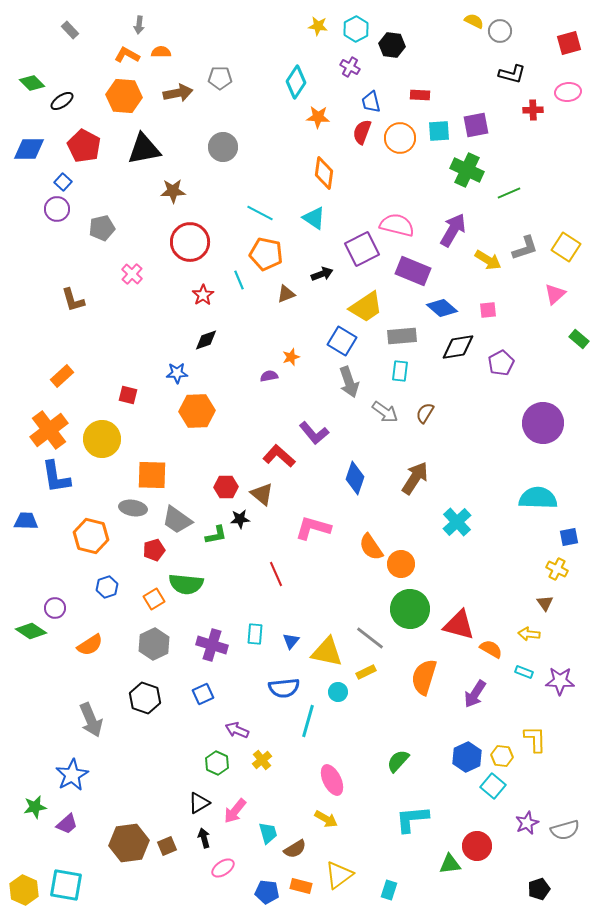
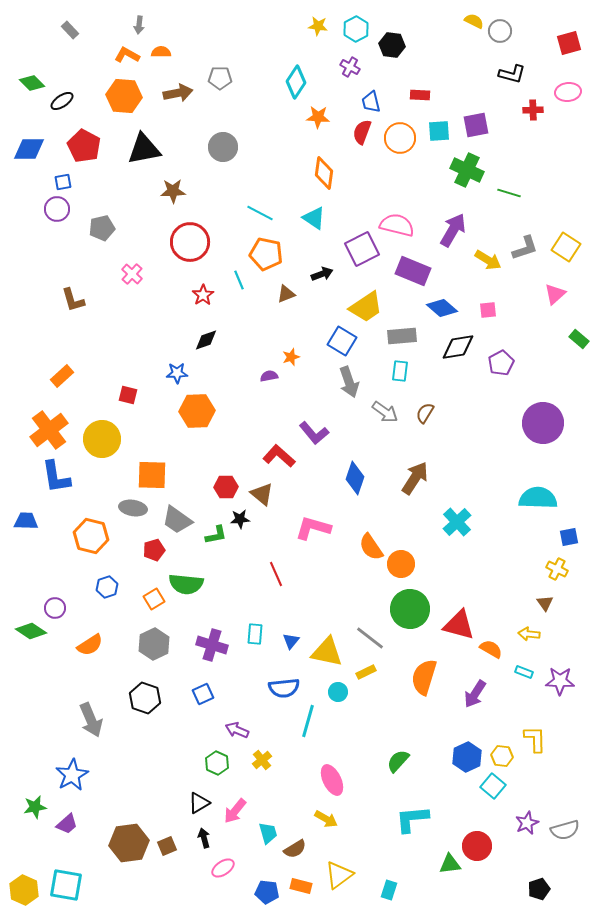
blue square at (63, 182): rotated 36 degrees clockwise
green line at (509, 193): rotated 40 degrees clockwise
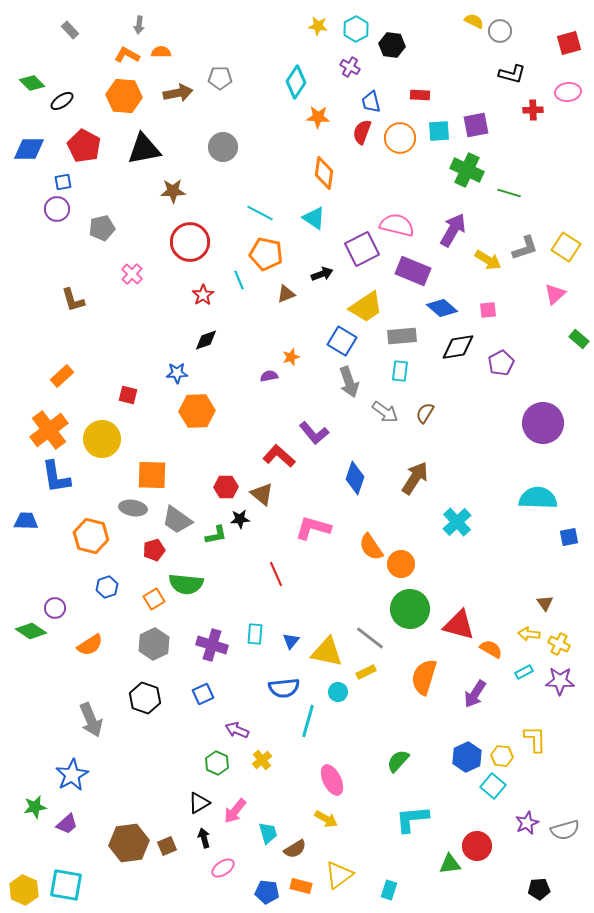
yellow cross at (557, 569): moved 2 px right, 75 px down
cyan rectangle at (524, 672): rotated 48 degrees counterclockwise
black pentagon at (539, 889): rotated 15 degrees clockwise
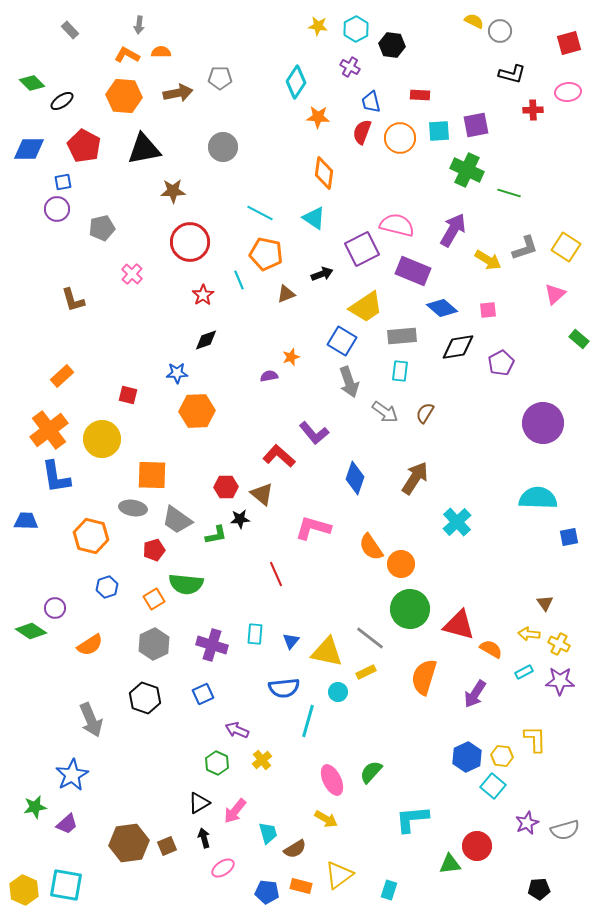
green semicircle at (398, 761): moved 27 px left, 11 px down
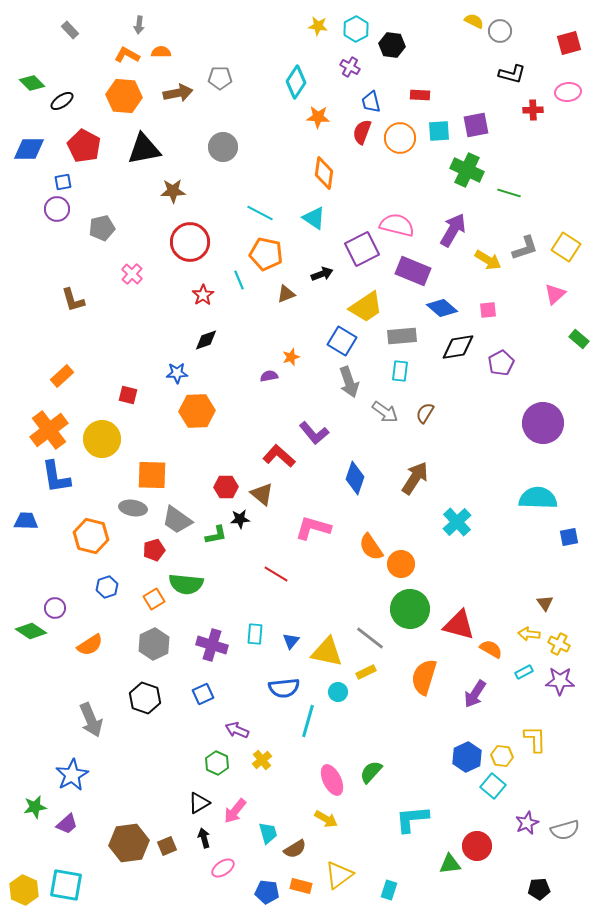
red line at (276, 574): rotated 35 degrees counterclockwise
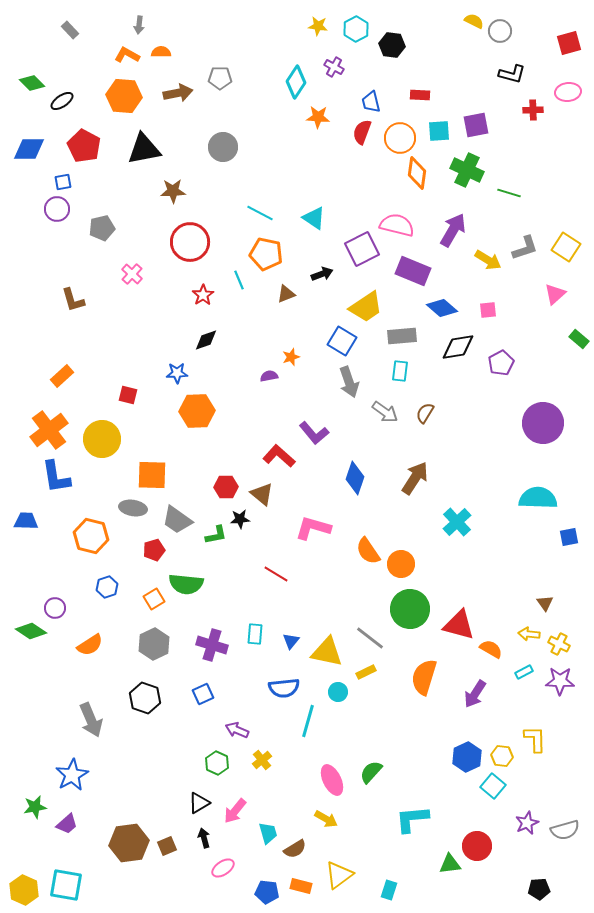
purple cross at (350, 67): moved 16 px left
orange diamond at (324, 173): moved 93 px right
orange semicircle at (371, 547): moved 3 px left, 4 px down
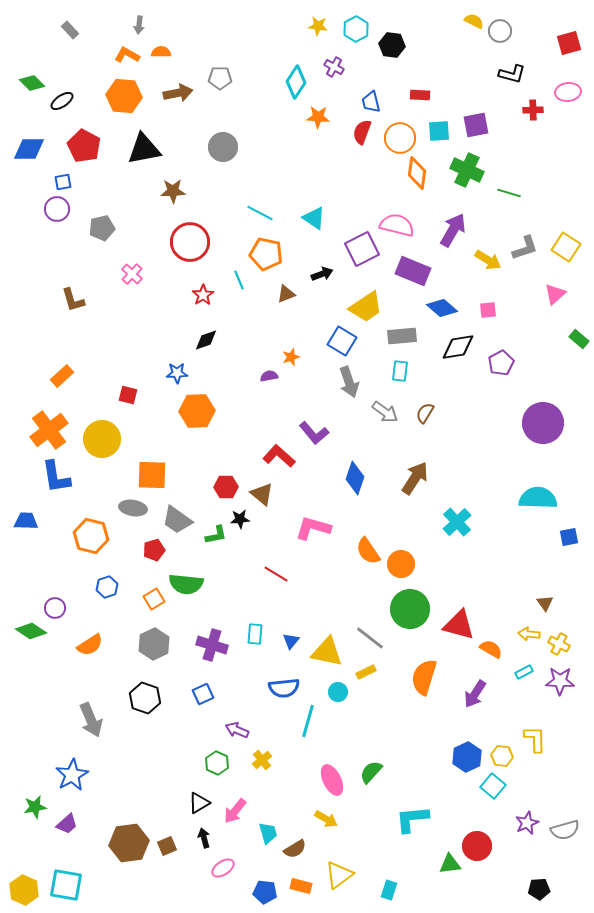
blue pentagon at (267, 892): moved 2 px left
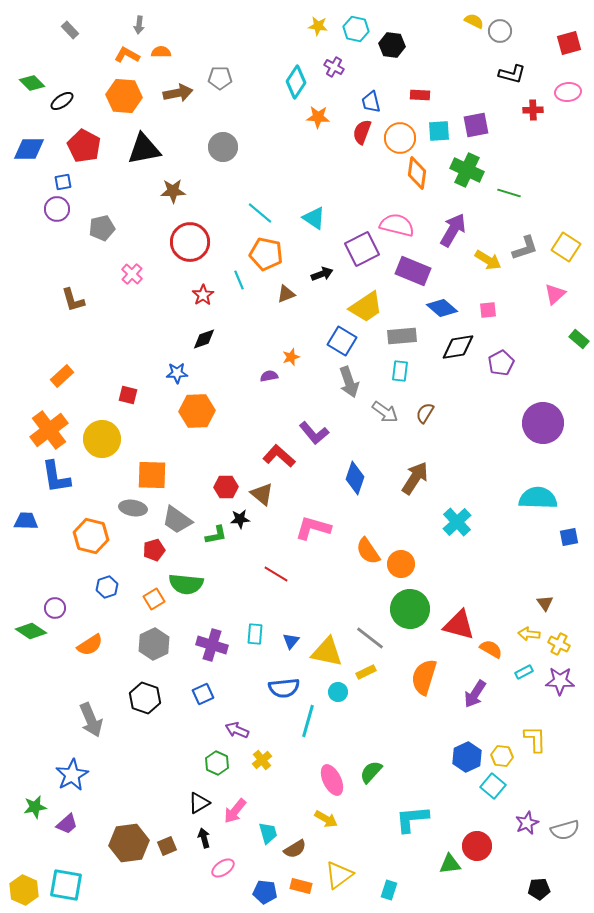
cyan hexagon at (356, 29): rotated 20 degrees counterclockwise
cyan line at (260, 213): rotated 12 degrees clockwise
black diamond at (206, 340): moved 2 px left, 1 px up
